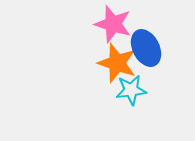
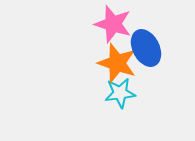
cyan star: moved 11 px left, 3 px down
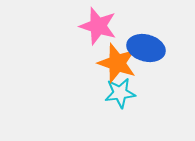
pink star: moved 15 px left, 2 px down
blue ellipse: rotated 48 degrees counterclockwise
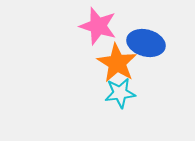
blue ellipse: moved 5 px up
orange star: rotated 12 degrees clockwise
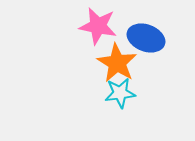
pink star: rotated 6 degrees counterclockwise
blue ellipse: moved 5 px up; rotated 6 degrees clockwise
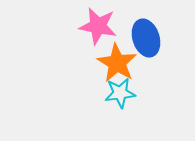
blue ellipse: rotated 51 degrees clockwise
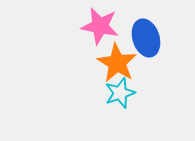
pink star: moved 2 px right
cyan star: rotated 12 degrees counterclockwise
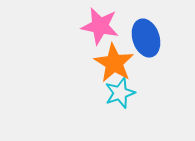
orange star: moved 3 px left
